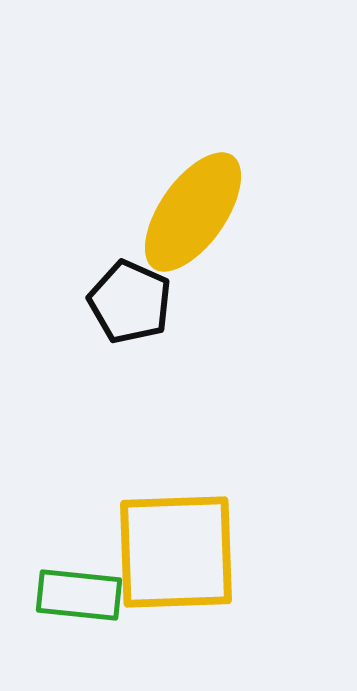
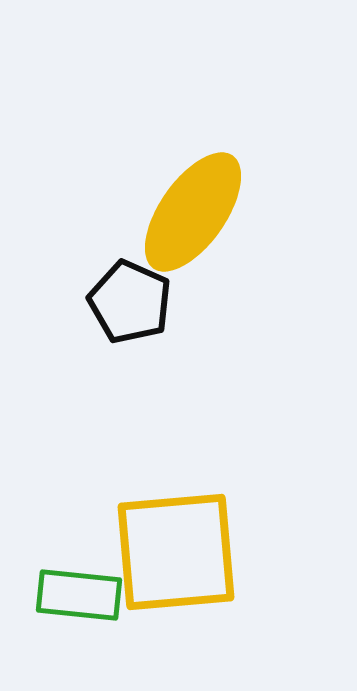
yellow square: rotated 3 degrees counterclockwise
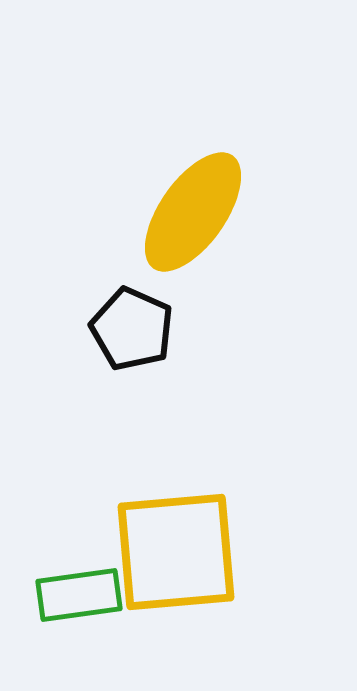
black pentagon: moved 2 px right, 27 px down
green rectangle: rotated 14 degrees counterclockwise
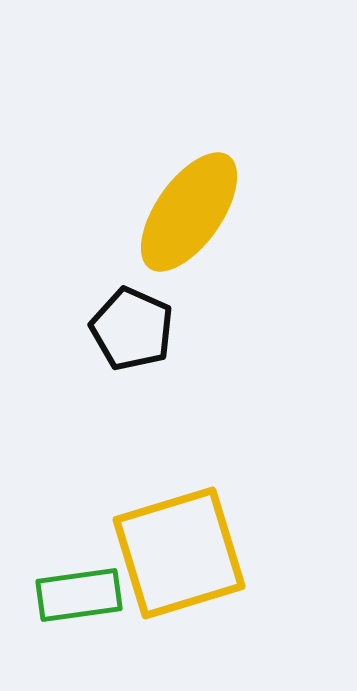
yellow ellipse: moved 4 px left
yellow square: moved 3 px right, 1 px down; rotated 12 degrees counterclockwise
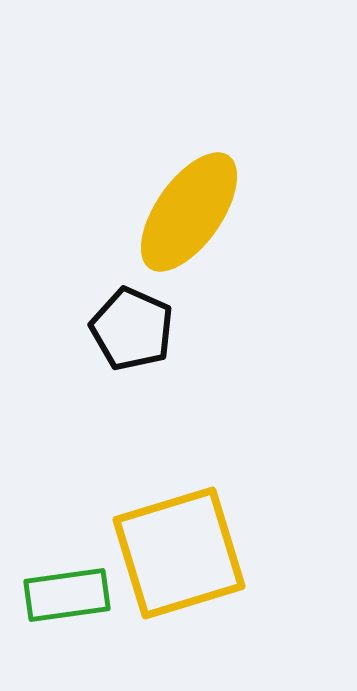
green rectangle: moved 12 px left
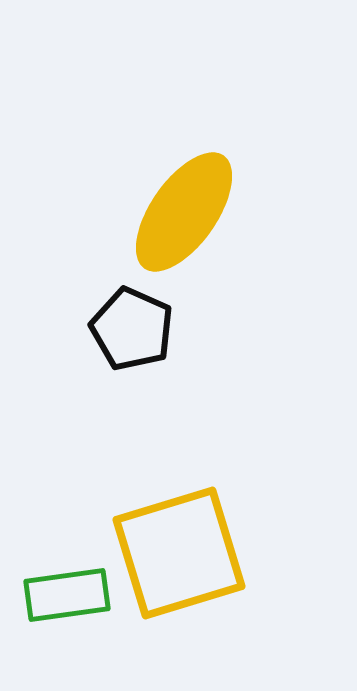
yellow ellipse: moved 5 px left
